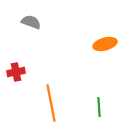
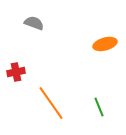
gray semicircle: moved 3 px right, 1 px down
orange line: rotated 24 degrees counterclockwise
green line: rotated 18 degrees counterclockwise
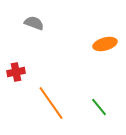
green line: rotated 18 degrees counterclockwise
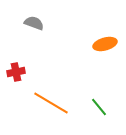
orange line: rotated 24 degrees counterclockwise
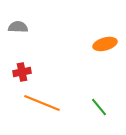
gray semicircle: moved 16 px left, 4 px down; rotated 18 degrees counterclockwise
red cross: moved 6 px right
orange line: moved 9 px left; rotated 9 degrees counterclockwise
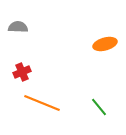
red cross: rotated 12 degrees counterclockwise
